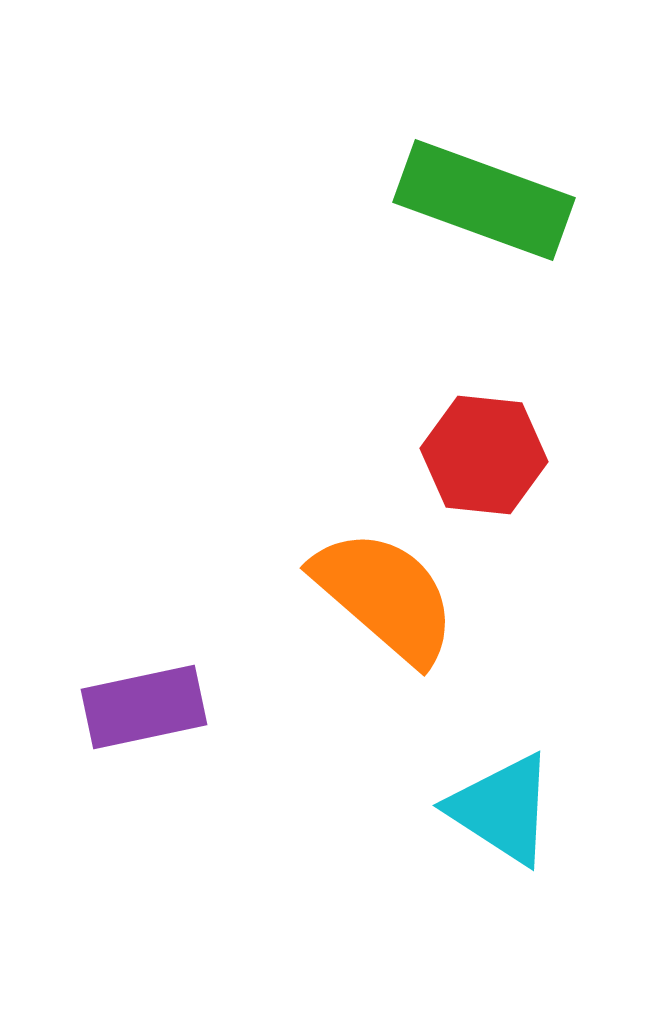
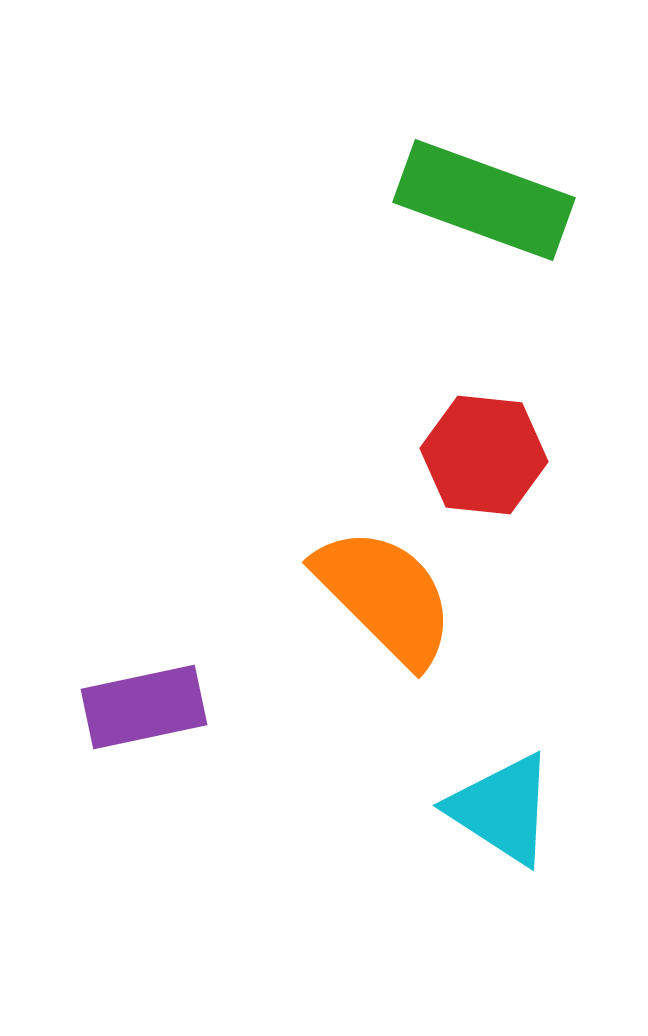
orange semicircle: rotated 4 degrees clockwise
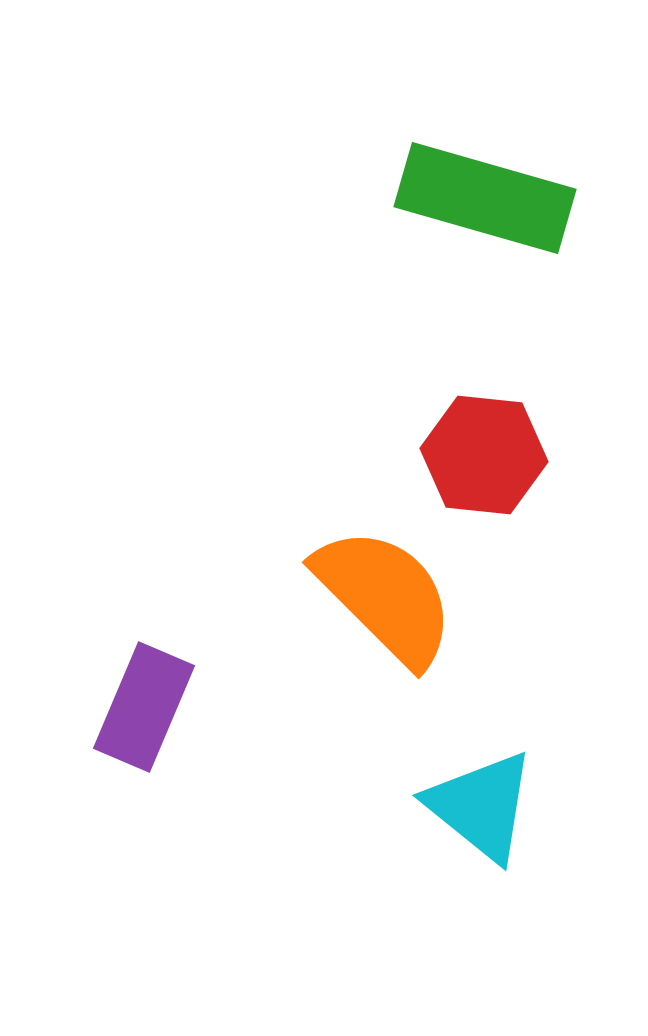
green rectangle: moved 1 px right, 2 px up; rotated 4 degrees counterclockwise
purple rectangle: rotated 55 degrees counterclockwise
cyan triangle: moved 21 px left, 3 px up; rotated 6 degrees clockwise
